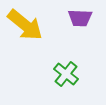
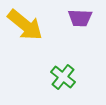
green cross: moved 3 px left, 3 px down
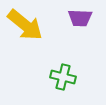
green cross: rotated 25 degrees counterclockwise
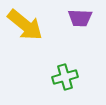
green cross: moved 2 px right; rotated 30 degrees counterclockwise
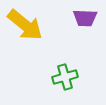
purple trapezoid: moved 5 px right
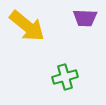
yellow arrow: moved 2 px right, 1 px down
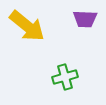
purple trapezoid: moved 1 px down
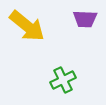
green cross: moved 2 px left, 3 px down; rotated 10 degrees counterclockwise
